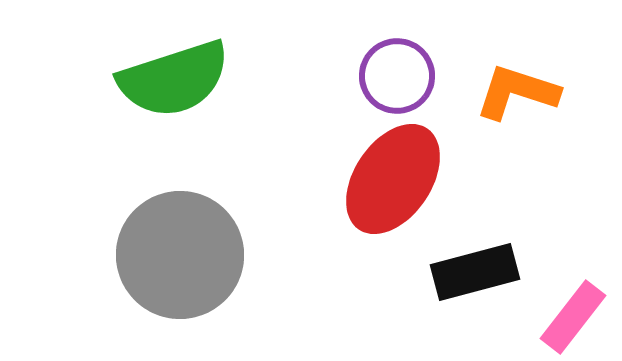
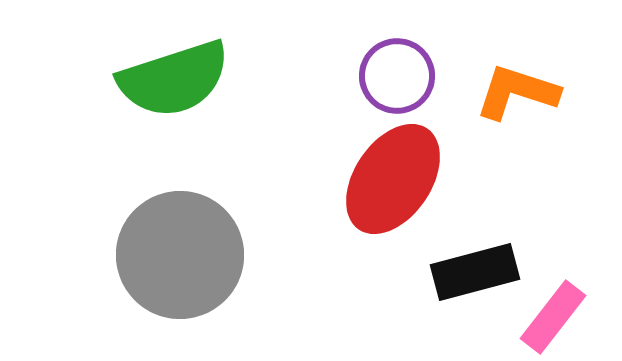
pink rectangle: moved 20 px left
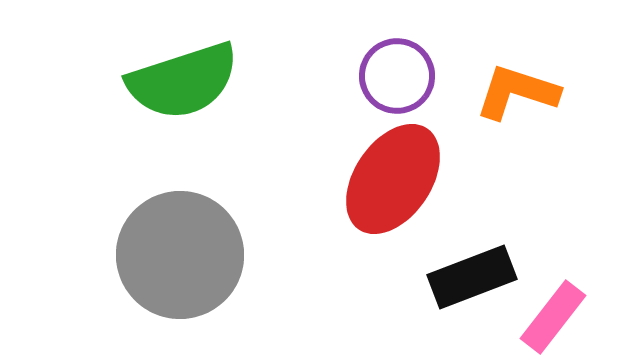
green semicircle: moved 9 px right, 2 px down
black rectangle: moved 3 px left, 5 px down; rotated 6 degrees counterclockwise
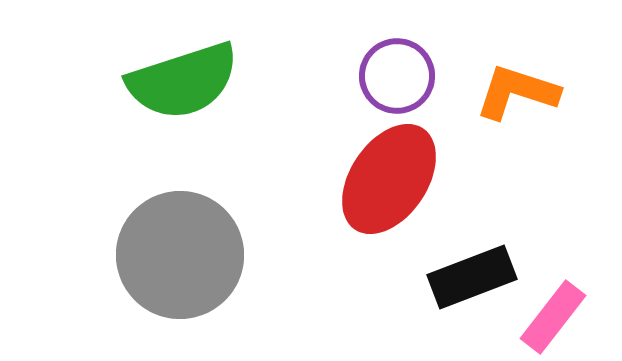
red ellipse: moved 4 px left
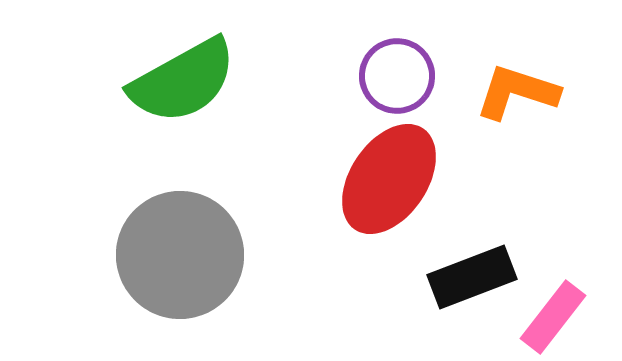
green semicircle: rotated 11 degrees counterclockwise
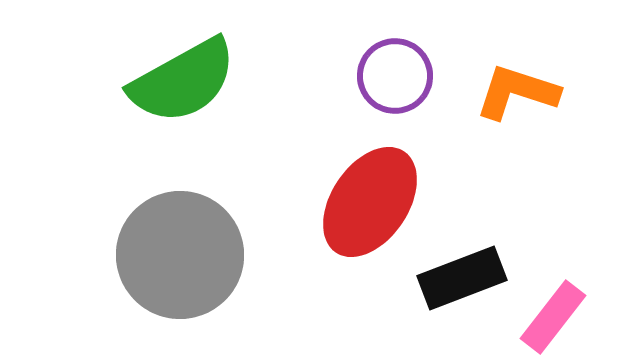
purple circle: moved 2 px left
red ellipse: moved 19 px left, 23 px down
black rectangle: moved 10 px left, 1 px down
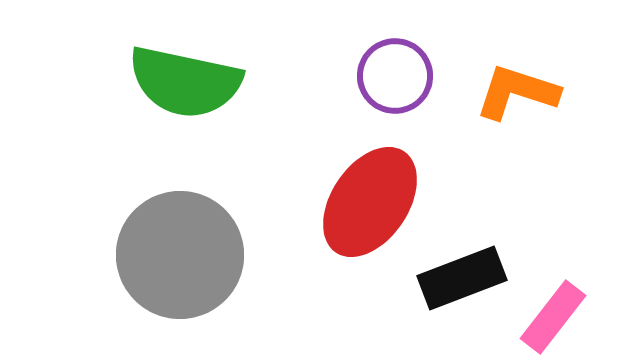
green semicircle: moved 2 px right, 1 px down; rotated 41 degrees clockwise
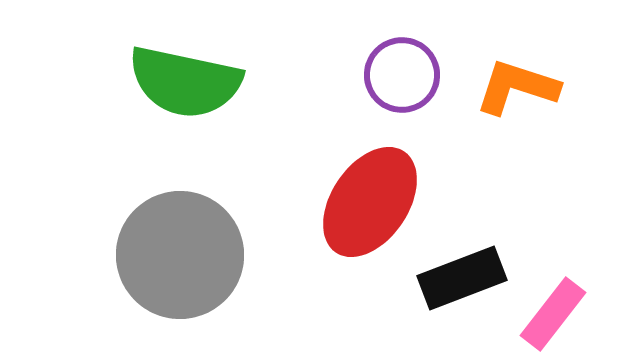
purple circle: moved 7 px right, 1 px up
orange L-shape: moved 5 px up
pink rectangle: moved 3 px up
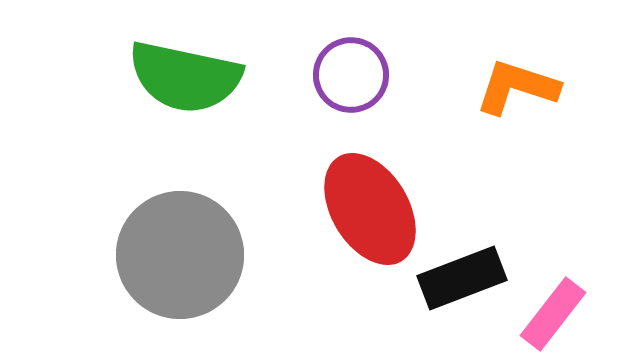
purple circle: moved 51 px left
green semicircle: moved 5 px up
red ellipse: moved 7 px down; rotated 65 degrees counterclockwise
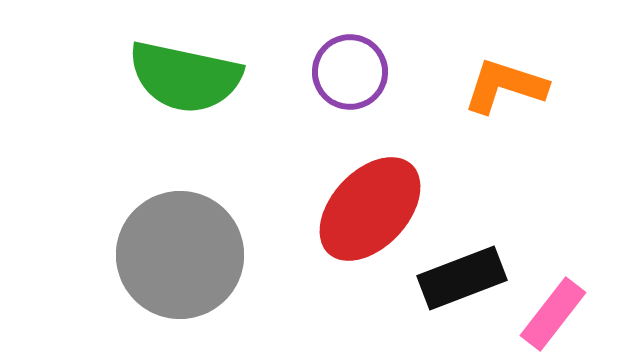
purple circle: moved 1 px left, 3 px up
orange L-shape: moved 12 px left, 1 px up
red ellipse: rotated 74 degrees clockwise
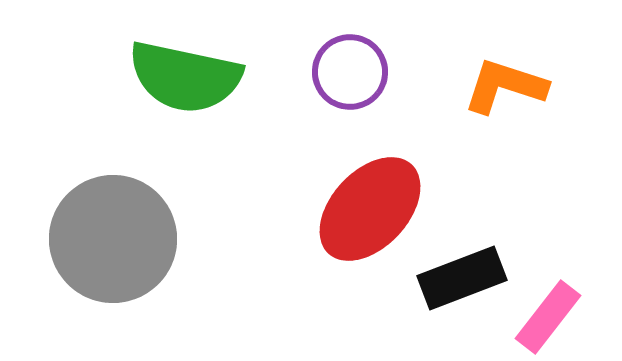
gray circle: moved 67 px left, 16 px up
pink rectangle: moved 5 px left, 3 px down
